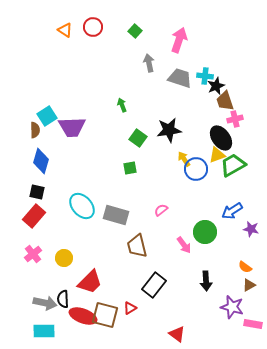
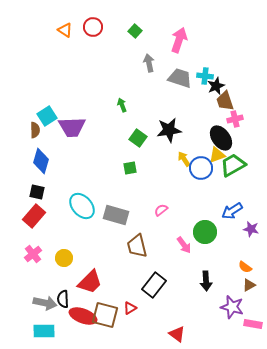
blue circle at (196, 169): moved 5 px right, 1 px up
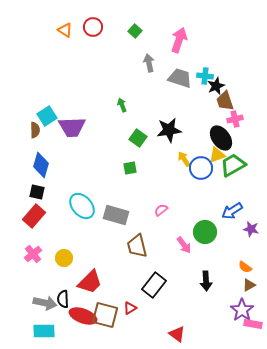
blue diamond at (41, 161): moved 4 px down
purple star at (232, 307): moved 10 px right, 3 px down; rotated 20 degrees clockwise
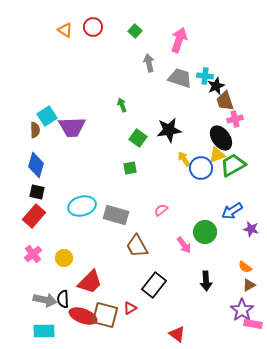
blue diamond at (41, 165): moved 5 px left
cyan ellipse at (82, 206): rotated 64 degrees counterclockwise
brown trapezoid at (137, 246): rotated 15 degrees counterclockwise
gray arrow at (45, 303): moved 3 px up
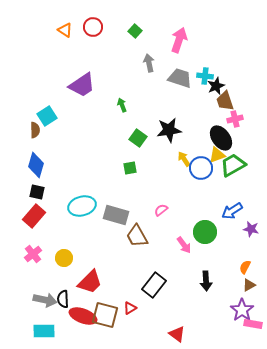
purple trapezoid at (72, 127): moved 10 px right, 42 px up; rotated 32 degrees counterclockwise
brown trapezoid at (137, 246): moved 10 px up
orange semicircle at (245, 267): rotated 80 degrees clockwise
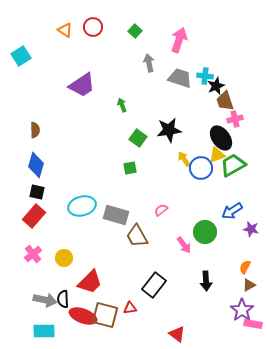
cyan square at (47, 116): moved 26 px left, 60 px up
red triangle at (130, 308): rotated 24 degrees clockwise
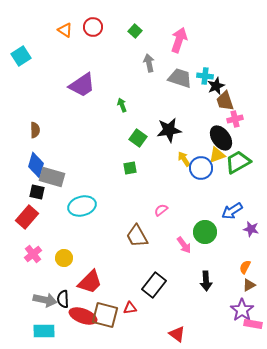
green trapezoid at (233, 165): moved 5 px right, 3 px up
gray rectangle at (116, 215): moved 64 px left, 38 px up
red rectangle at (34, 216): moved 7 px left, 1 px down
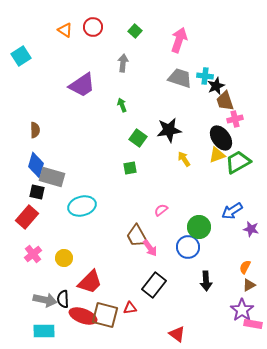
gray arrow at (149, 63): moved 26 px left; rotated 18 degrees clockwise
blue circle at (201, 168): moved 13 px left, 79 px down
green circle at (205, 232): moved 6 px left, 5 px up
pink arrow at (184, 245): moved 34 px left, 3 px down
